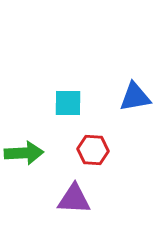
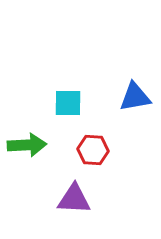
green arrow: moved 3 px right, 8 px up
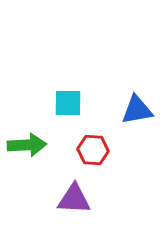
blue triangle: moved 2 px right, 13 px down
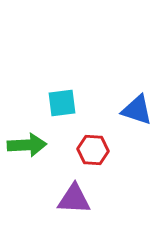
cyan square: moved 6 px left; rotated 8 degrees counterclockwise
blue triangle: rotated 28 degrees clockwise
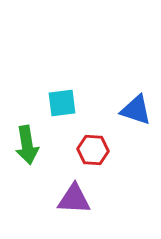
blue triangle: moved 1 px left
green arrow: rotated 84 degrees clockwise
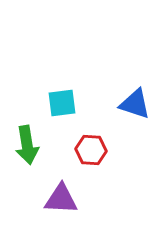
blue triangle: moved 1 px left, 6 px up
red hexagon: moved 2 px left
purple triangle: moved 13 px left
